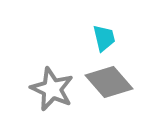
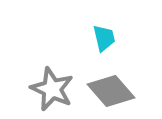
gray diamond: moved 2 px right, 9 px down
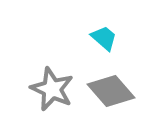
cyan trapezoid: rotated 36 degrees counterclockwise
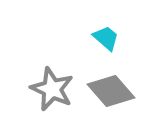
cyan trapezoid: moved 2 px right
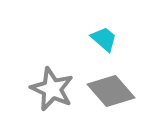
cyan trapezoid: moved 2 px left, 1 px down
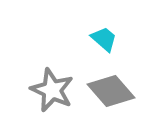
gray star: moved 1 px down
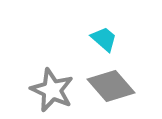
gray diamond: moved 5 px up
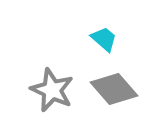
gray diamond: moved 3 px right, 3 px down
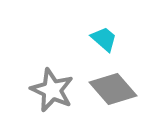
gray diamond: moved 1 px left
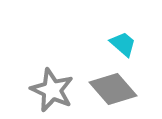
cyan trapezoid: moved 19 px right, 5 px down
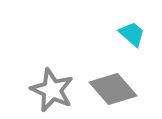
cyan trapezoid: moved 9 px right, 10 px up
